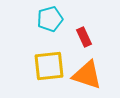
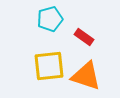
red rectangle: rotated 30 degrees counterclockwise
orange triangle: moved 1 px left, 1 px down
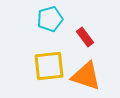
red rectangle: moved 1 px right; rotated 18 degrees clockwise
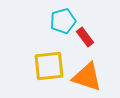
cyan pentagon: moved 13 px right, 2 px down
orange triangle: moved 1 px right, 1 px down
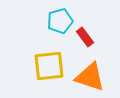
cyan pentagon: moved 3 px left
orange triangle: moved 3 px right
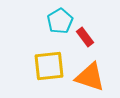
cyan pentagon: rotated 15 degrees counterclockwise
